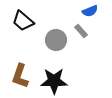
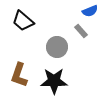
gray circle: moved 1 px right, 7 px down
brown L-shape: moved 1 px left, 1 px up
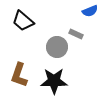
gray rectangle: moved 5 px left, 3 px down; rotated 24 degrees counterclockwise
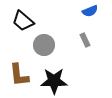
gray rectangle: moved 9 px right, 6 px down; rotated 40 degrees clockwise
gray circle: moved 13 px left, 2 px up
brown L-shape: rotated 25 degrees counterclockwise
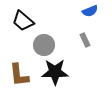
black star: moved 1 px right, 9 px up
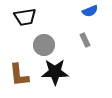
black trapezoid: moved 2 px right, 4 px up; rotated 50 degrees counterclockwise
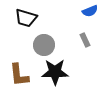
black trapezoid: moved 1 px right, 1 px down; rotated 25 degrees clockwise
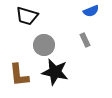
blue semicircle: moved 1 px right
black trapezoid: moved 1 px right, 2 px up
black star: rotated 12 degrees clockwise
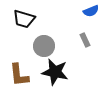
black trapezoid: moved 3 px left, 3 px down
gray circle: moved 1 px down
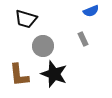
black trapezoid: moved 2 px right
gray rectangle: moved 2 px left, 1 px up
gray circle: moved 1 px left
black star: moved 1 px left, 2 px down; rotated 8 degrees clockwise
